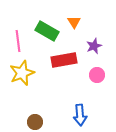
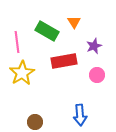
pink line: moved 1 px left, 1 px down
red rectangle: moved 1 px down
yellow star: rotated 10 degrees counterclockwise
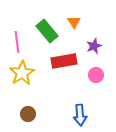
green rectangle: rotated 20 degrees clockwise
pink circle: moved 1 px left
brown circle: moved 7 px left, 8 px up
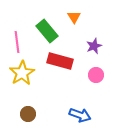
orange triangle: moved 5 px up
red rectangle: moved 4 px left; rotated 25 degrees clockwise
blue arrow: rotated 65 degrees counterclockwise
